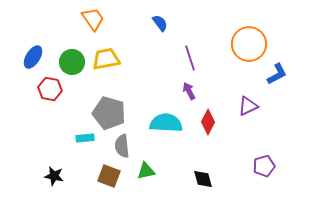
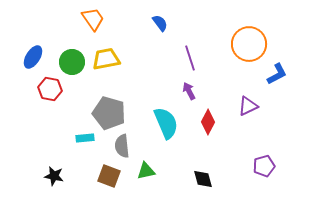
cyan semicircle: rotated 64 degrees clockwise
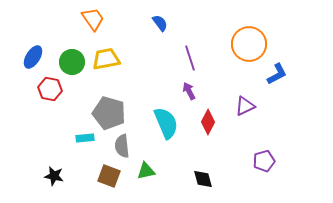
purple triangle: moved 3 px left
purple pentagon: moved 5 px up
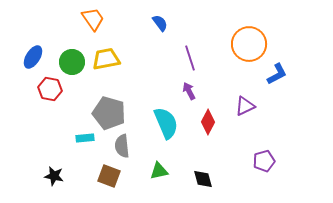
green triangle: moved 13 px right
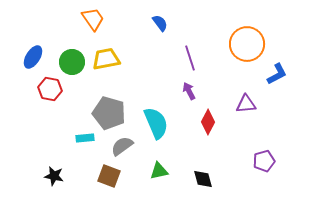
orange circle: moved 2 px left
purple triangle: moved 1 px right, 2 px up; rotated 20 degrees clockwise
cyan semicircle: moved 10 px left
gray semicircle: rotated 60 degrees clockwise
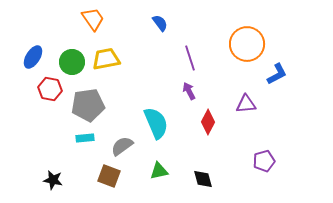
gray pentagon: moved 21 px left, 8 px up; rotated 24 degrees counterclockwise
black star: moved 1 px left, 4 px down
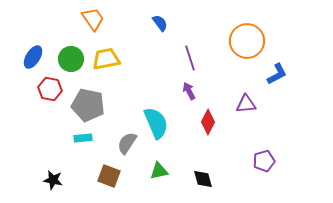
orange circle: moved 3 px up
green circle: moved 1 px left, 3 px up
gray pentagon: rotated 20 degrees clockwise
cyan rectangle: moved 2 px left
gray semicircle: moved 5 px right, 3 px up; rotated 20 degrees counterclockwise
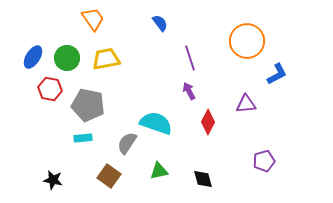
green circle: moved 4 px left, 1 px up
cyan semicircle: rotated 48 degrees counterclockwise
brown square: rotated 15 degrees clockwise
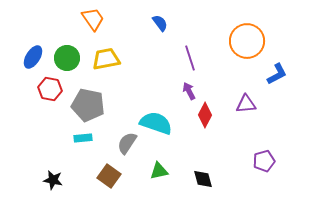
red diamond: moved 3 px left, 7 px up
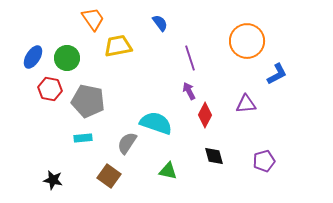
yellow trapezoid: moved 12 px right, 13 px up
gray pentagon: moved 4 px up
green triangle: moved 9 px right; rotated 24 degrees clockwise
black diamond: moved 11 px right, 23 px up
